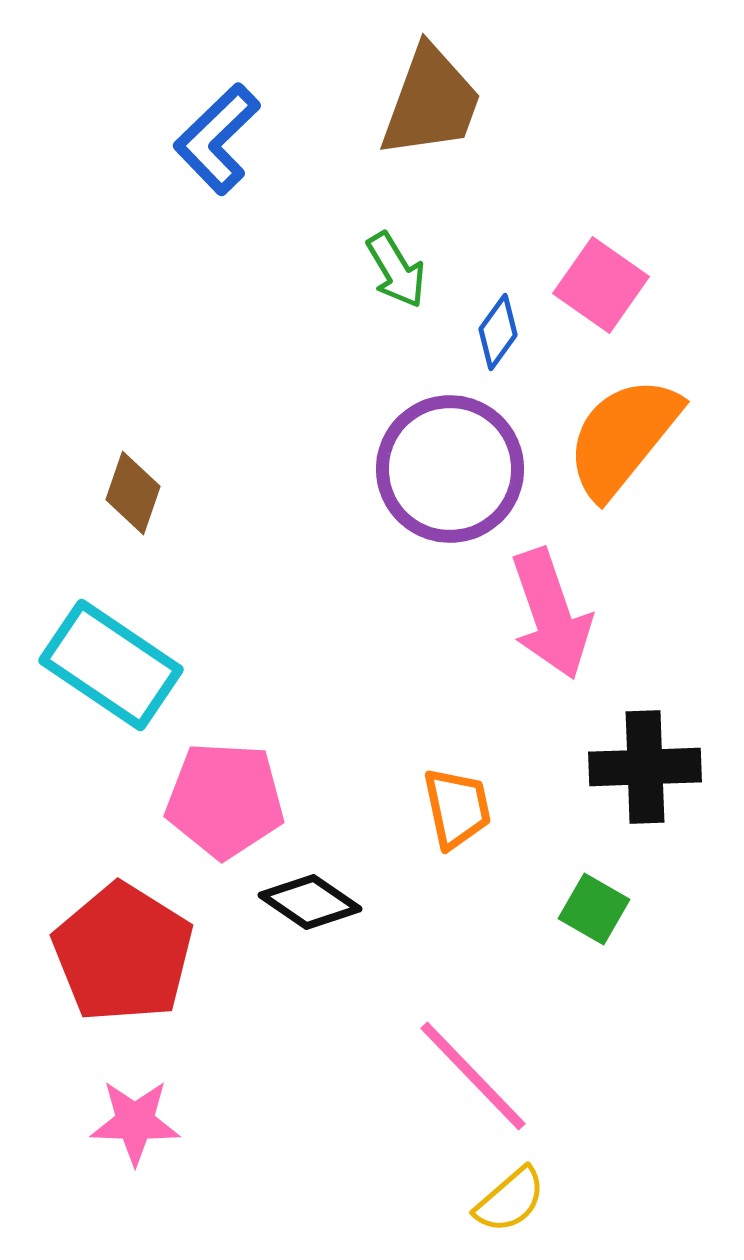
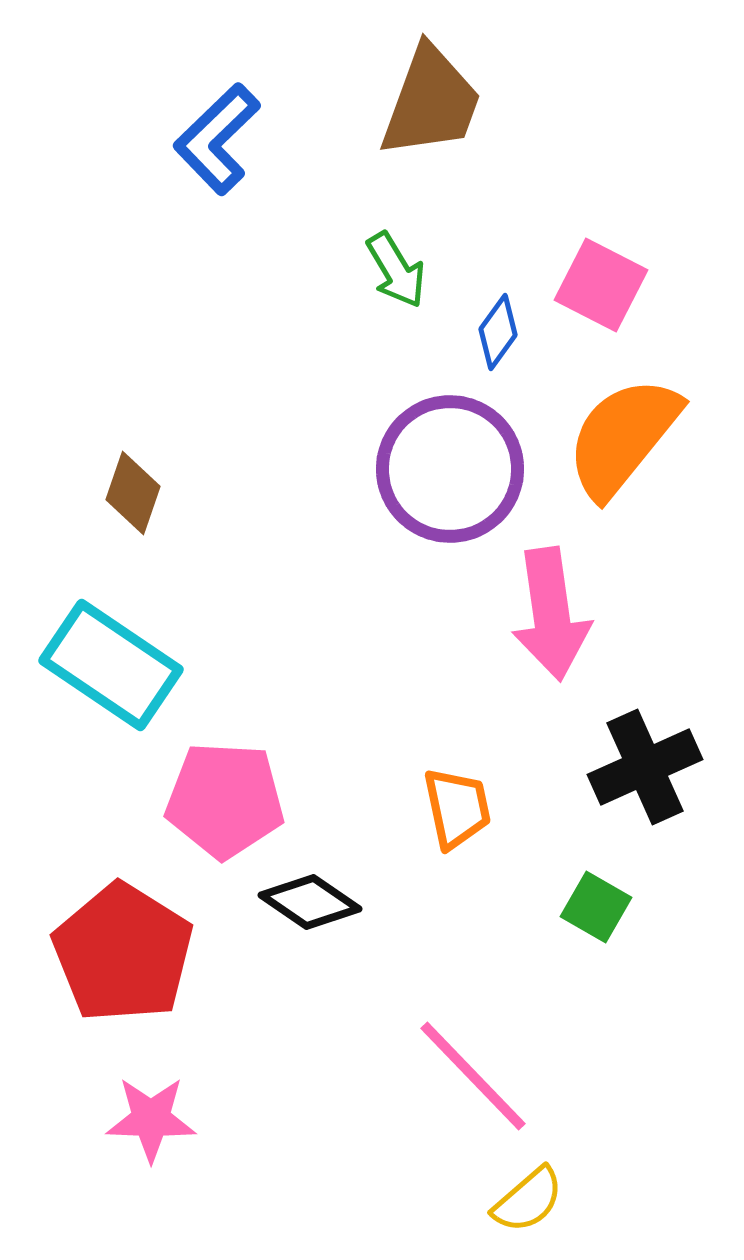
pink square: rotated 8 degrees counterclockwise
pink arrow: rotated 11 degrees clockwise
black cross: rotated 22 degrees counterclockwise
green square: moved 2 px right, 2 px up
pink star: moved 16 px right, 3 px up
yellow semicircle: moved 18 px right
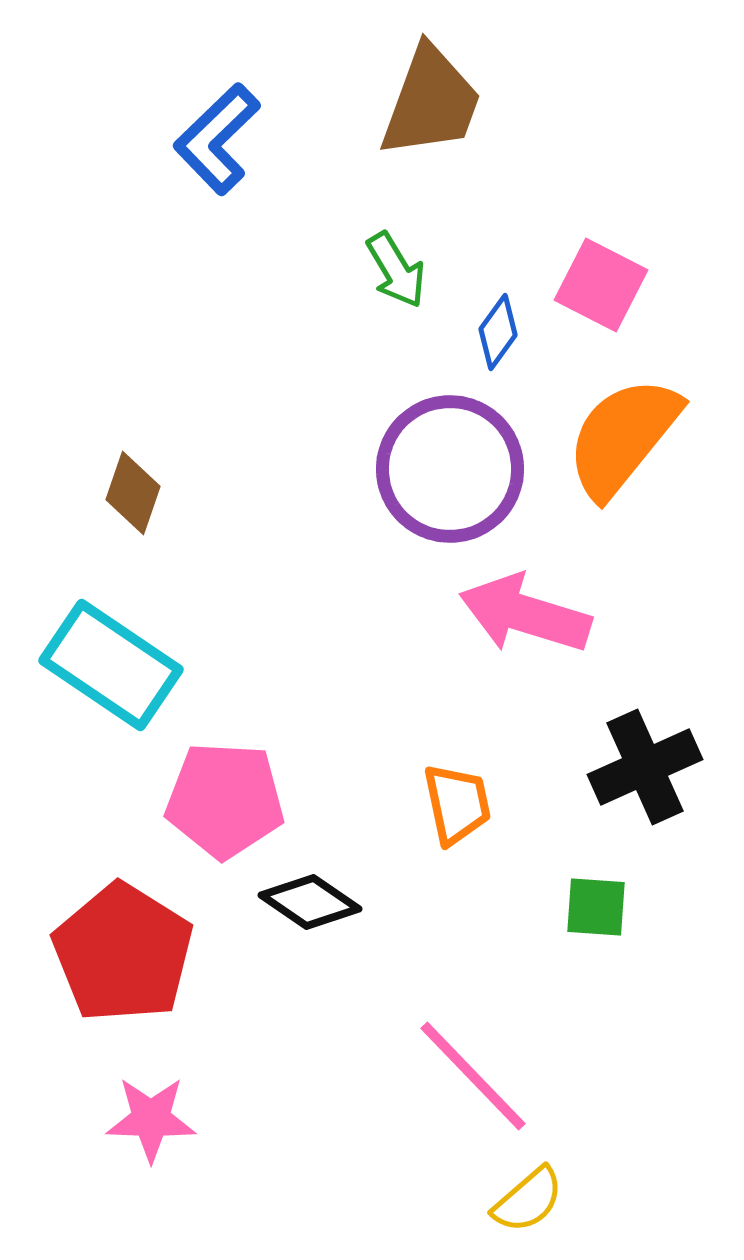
pink arrow: moved 26 px left; rotated 115 degrees clockwise
orange trapezoid: moved 4 px up
green square: rotated 26 degrees counterclockwise
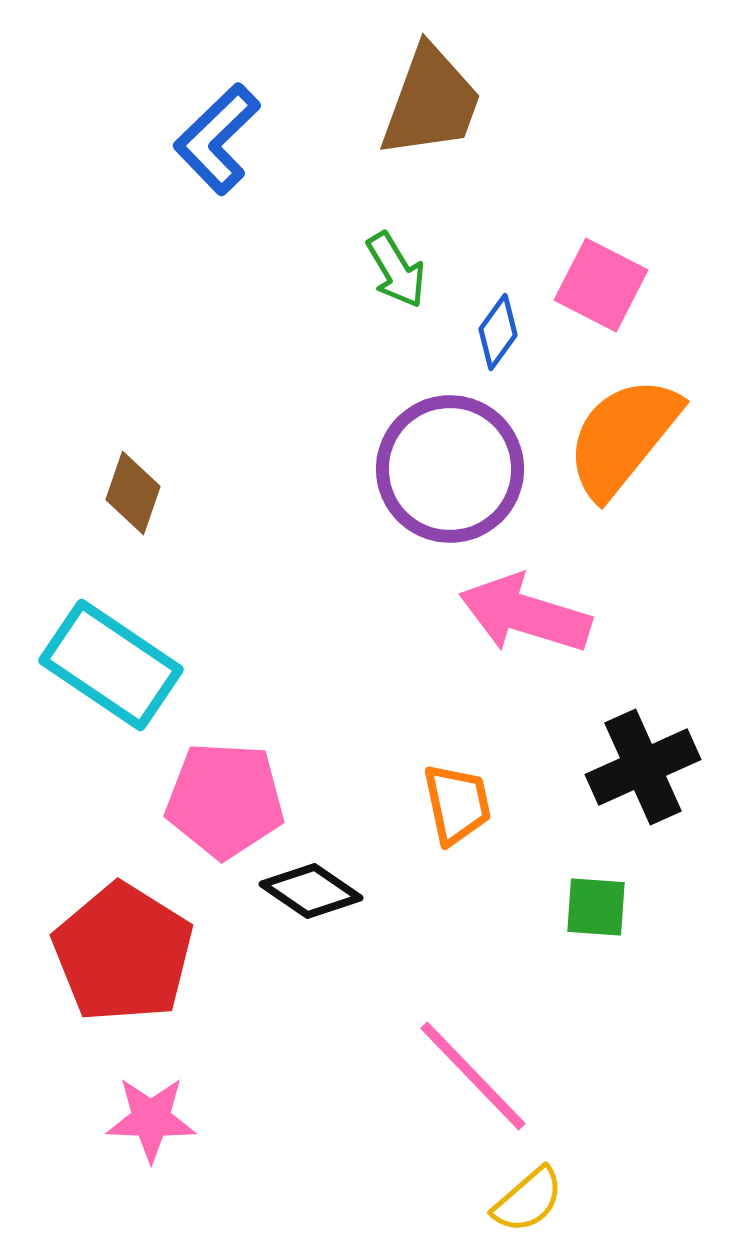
black cross: moved 2 px left
black diamond: moved 1 px right, 11 px up
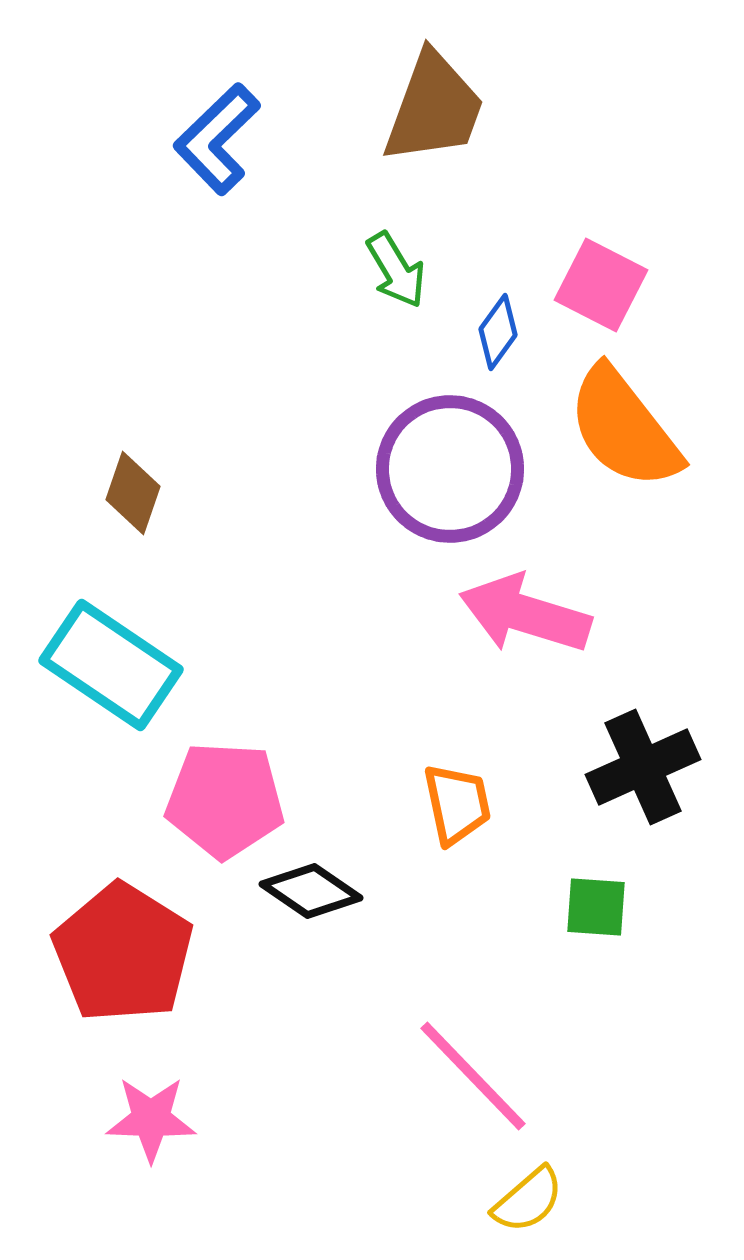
brown trapezoid: moved 3 px right, 6 px down
orange semicircle: moved 1 px right, 9 px up; rotated 77 degrees counterclockwise
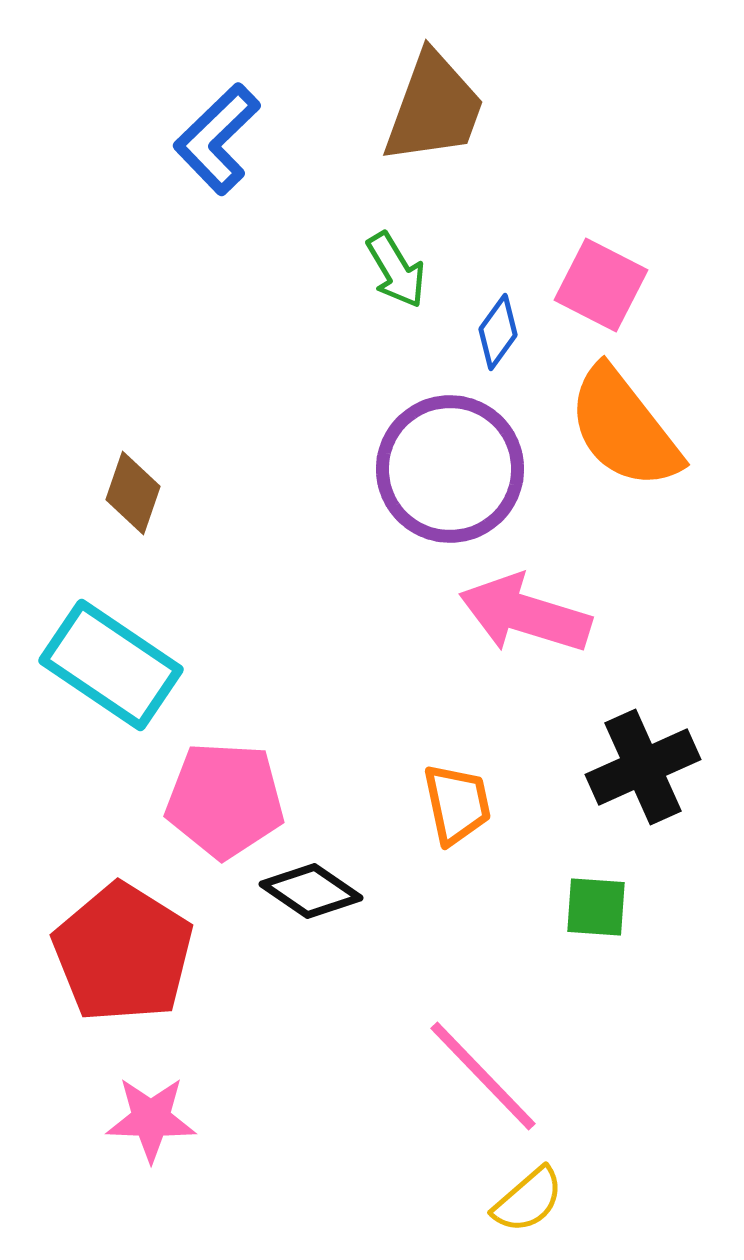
pink line: moved 10 px right
